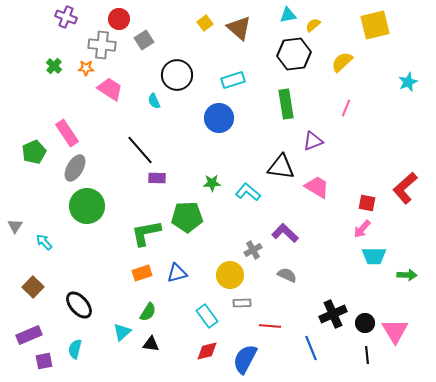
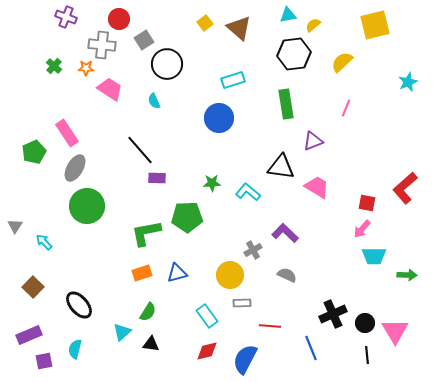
black circle at (177, 75): moved 10 px left, 11 px up
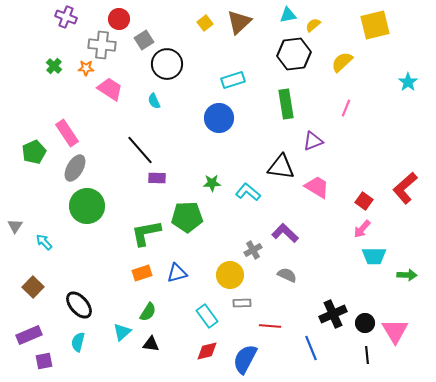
brown triangle at (239, 28): moved 6 px up; rotated 36 degrees clockwise
cyan star at (408, 82): rotated 12 degrees counterclockwise
red square at (367, 203): moved 3 px left, 2 px up; rotated 24 degrees clockwise
cyan semicircle at (75, 349): moved 3 px right, 7 px up
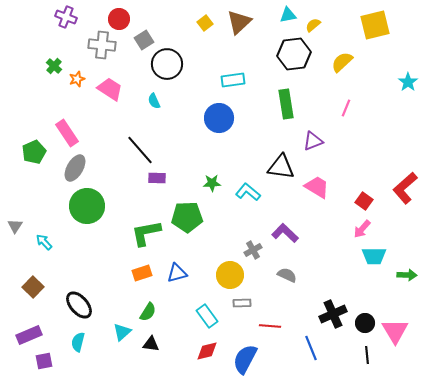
orange star at (86, 68): moved 9 px left, 11 px down; rotated 21 degrees counterclockwise
cyan rectangle at (233, 80): rotated 10 degrees clockwise
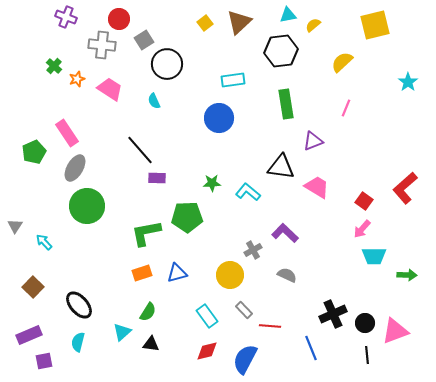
black hexagon at (294, 54): moved 13 px left, 3 px up
gray rectangle at (242, 303): moved 2 px right, 7 px down; rotated 48 degrees clockwise
pink triangle at (395, 331): rotated 40 degrees clockwise
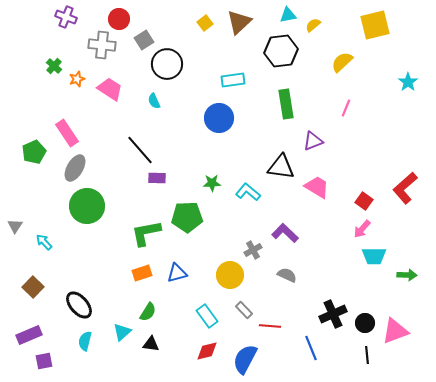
cyan semicircle at (78, 342): moved 7 px right, 1 px up
